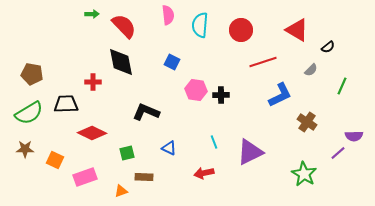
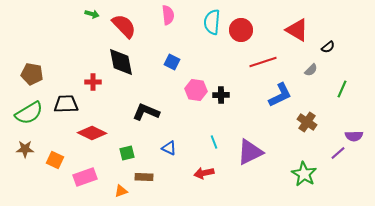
green arrow: rotated 16 degrees clockwise
cyan semicircle: moved 12 px right, 3 px up
green line: moved 3 px down
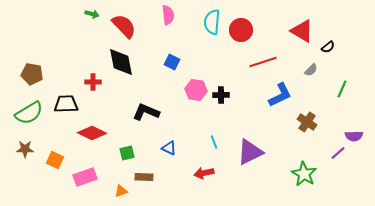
red triangle: moved 5 px right, 1 px down
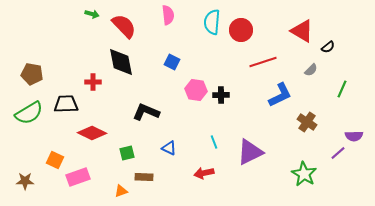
brown star: moved 32 px down
pink rectangle: moved 7 px left
